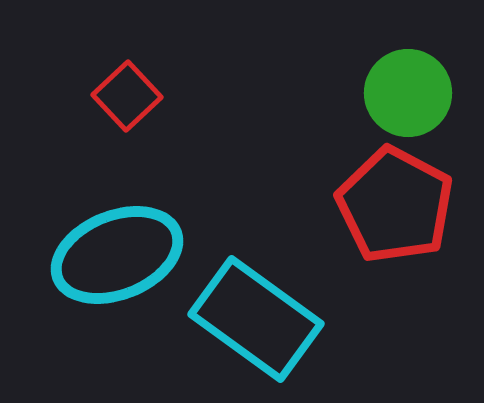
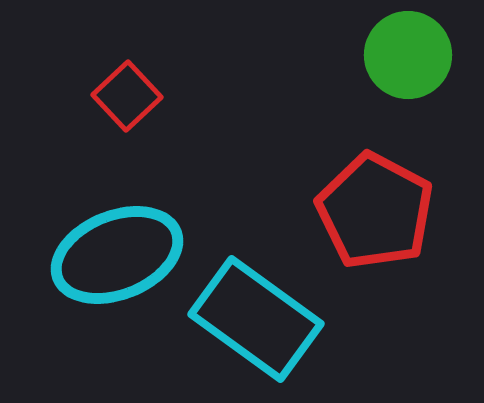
green circle: moved 38 px up
red pentagon: moved 20 px left, 6 px down
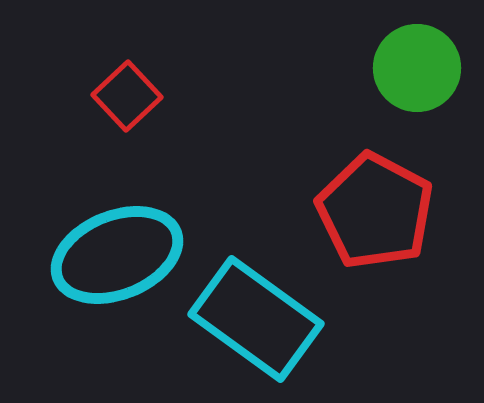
green circle: moved 9 px right, 13 px down
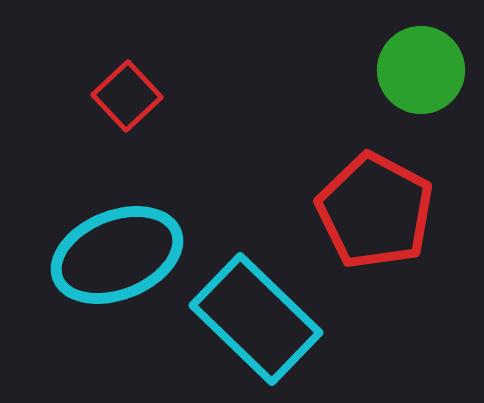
green circle: moved 4 px right, 2 px down
cyan rectangle: rotated 8 degrees clockwise
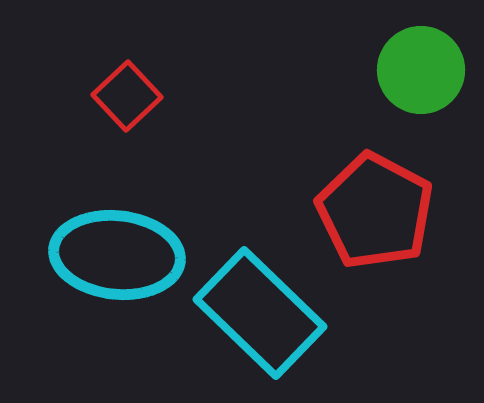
cyan ellipse: rotated 28 degrees clockwise
cyan rectangle: moved 4 px right, 6 px up
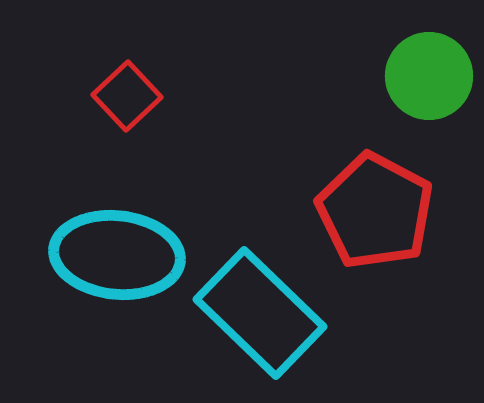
green circle: moved 8 px right, 6 px down
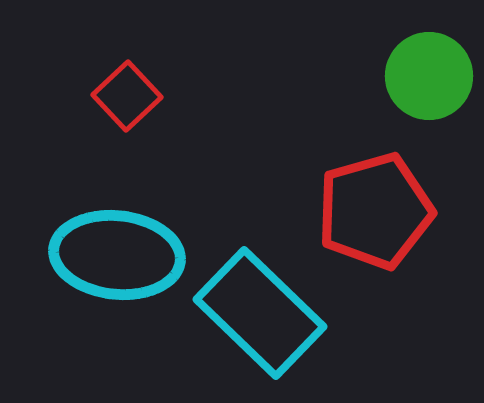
red pentagon: rotated 28 degrees clockwise
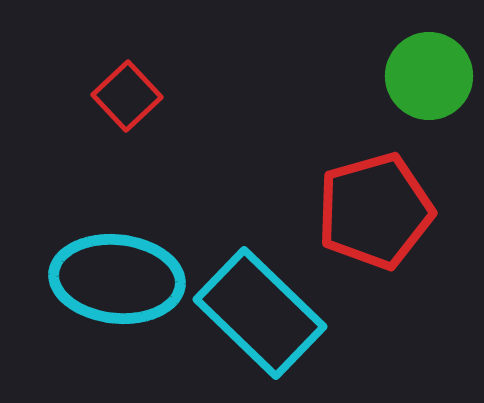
cyan ellipse: moved 24 px down
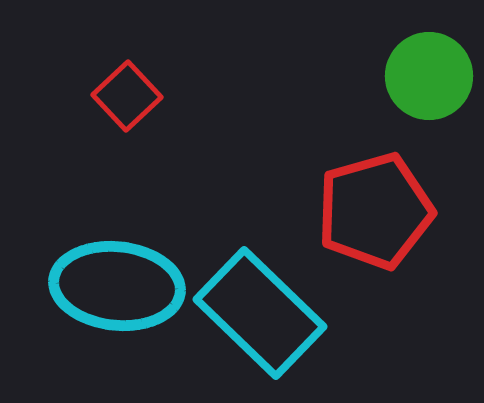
cyan ellipse: moved 7 px down
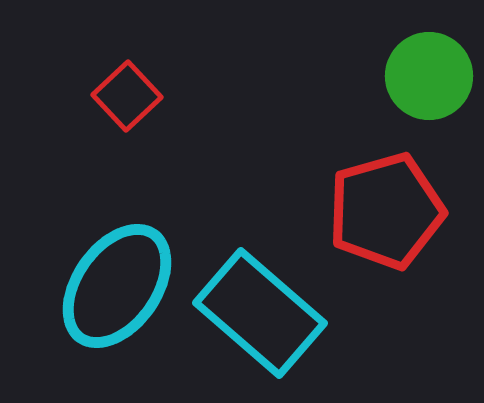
red pentagon: moved 11 px right
cyan ellipse: rotated 61 degrees counterclockwise
cyan rectangle: rotated 3 degrees counterclockwise
